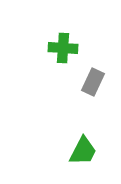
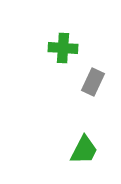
green trapezoid: moved 1 px right, 1 px up
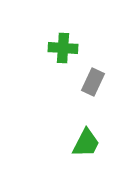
green trapezoid: moved 2 px right, 7 px up
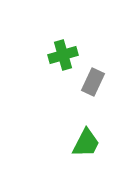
green cross: moved 7 px down; rotated 20 degrees counterclockwise
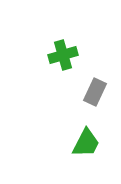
gray rectangle: moved 2 px right, 10 px down
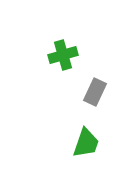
green trapezoid: rotated 8 degrees counterclockwise
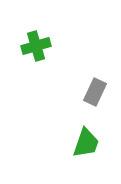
green cross: moved 27 px left, 9 px up
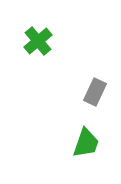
green cross: moved 2 px right, 5 px up; rotated 24 degrees counterclockwise
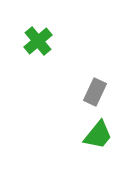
green trapezoid: moved 12 px right, 8 px up; rotated 20 degrees clockwise
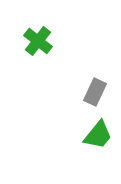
green cross: rotated 12 degrees counterclockwise
